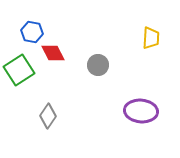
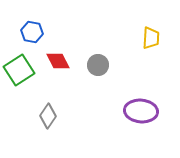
red diamond: moved 5 px right, 8 px down
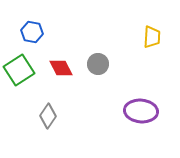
yellow trapezoid: moved 1 px right, 1 px up
red diamond: moved 3 px right, 7 px down
gray circle: moved 1 px up
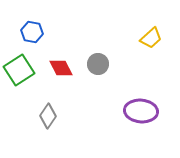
yellow trapezoid: moved 1 px left, 1 px down; rotated 45 degrees clockwise
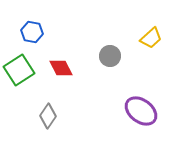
gray circle: moved 12 px right, 8 px up
purple ellipse: rotated 32 degrees clockwise
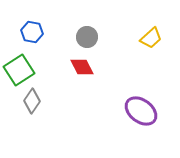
gray circle: moved 23 px left, 19 px up
red diamond: moved 21 px right, 1 px up
gray diamond: moved 16 px left, 15 px up
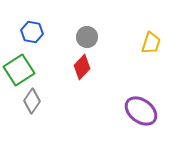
yellow trapezoid: moved 5 px down; rotated 30 degrees counterclockwise
red diamond: rotated 70 degrees clockwise
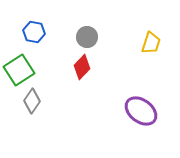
blue hexagon: moved 2 px right
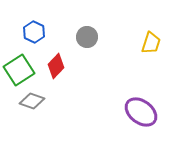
blue hexagon: rotated 15 degrees clockwise
red diamond: moved 26 px left, 1 px up
gray diamond: rotated 75 degrees clockwise
purple ellipse: moved 1 px down
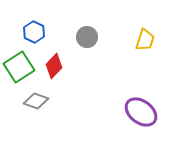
yellow trapezoid: moved 6 px left, 3 px up
red diamond: moved 2 px left
green square: moved 3 px up
gray diamond: moved 4 px right
